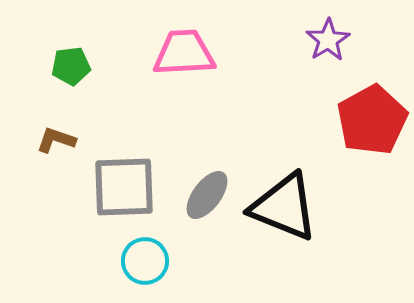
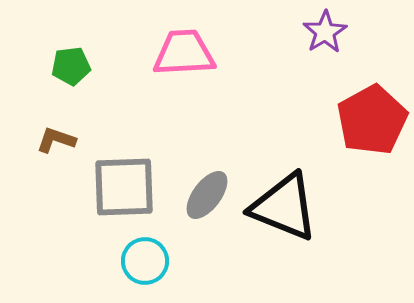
purple star: moved 3 px left, 8 px up
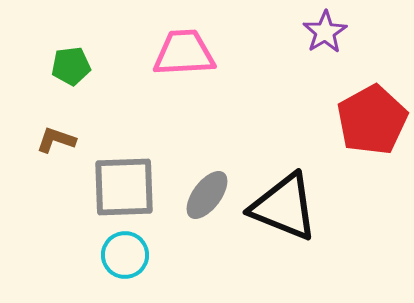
cyan circle: moved 20 px left, 6 px up
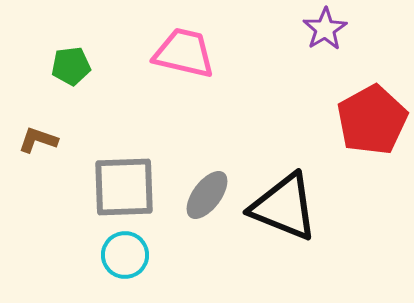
purple star: moved 3 px up
pink trapezoid: rotated 16 degrees clockwise
brown L-shape: moved 18 px left
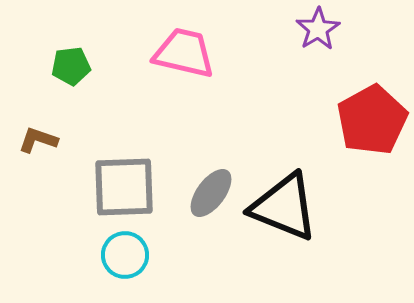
purple star: moved 7 px left
gray ellipse: moved 4 px right, 2 px up
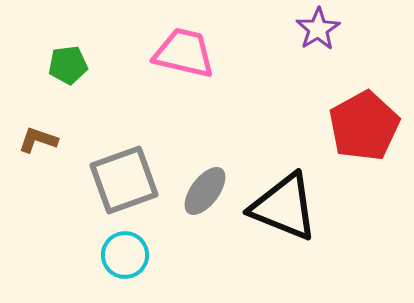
green pentagon: moved 3 px left, 1 px up
red pentagon: moved 8 px left, 6 px down
gray square: moved 7 px up; rotated 18 degrees counterclockwise
gray ellipse: moved 6 px left, 2 px up
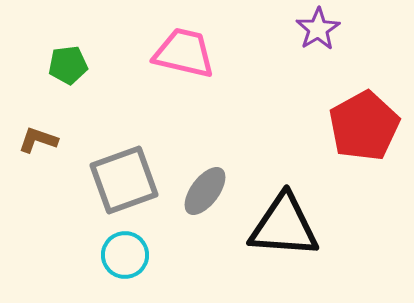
black triangle: moved 19 px down; rotated 18 degrees counterclockwise
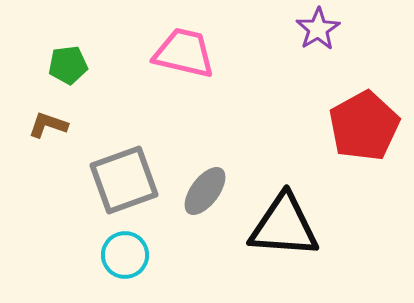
brown L-shape: moved 10 px right, 15 px up
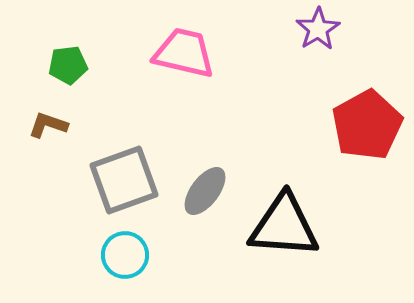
red pentagon: moved 3 px right, 1 px up
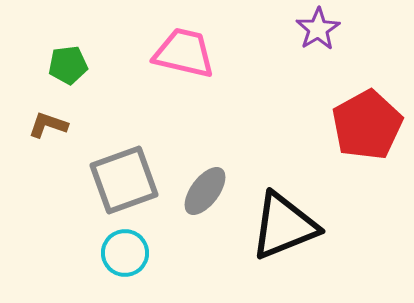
black triangle: rotated 26 degrees counterclockwise
cyan circle: moved 2 px up
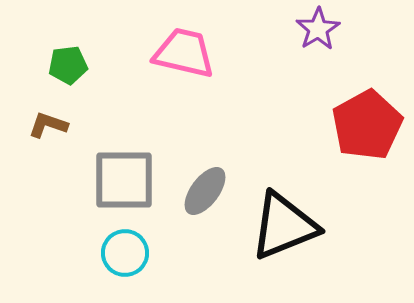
gray square: rotated 20 degrees clockwise
